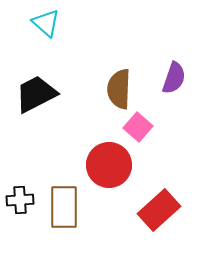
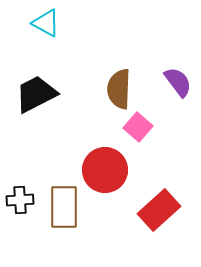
cyan triangle: rotated 12 degrees counterclockwise
purple semicircle: moved 4 px right, 4 px down; rotated 56 degrees counterclockwise
red circle: moved 4 px left, 5 px down
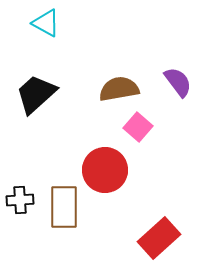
brown semicircle: rotated 78 degrees clockwise
black trapezoid: rotated 15 degrees counterclockwise
red rectangle: moved 28 px down
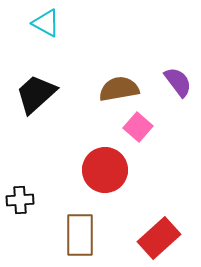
brown rectangle: moved 16 px right, 28 px down
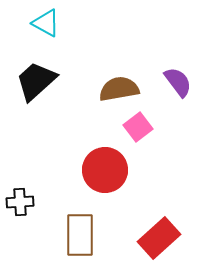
black trapezoid: moved 13 px up
pink square: rotated 12 degrees clockwise
black cross: moved 2 px down
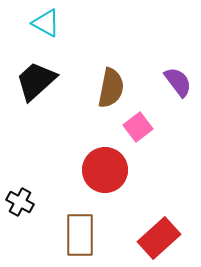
brown semicircle: moved 8 px left, 1 px up; rotated 111 degrees clockwise
black cross: rotated 32 degrees clockwise
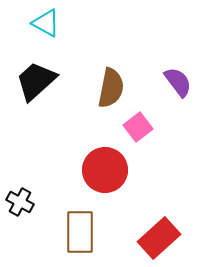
brown rectangle: moved 3 px up
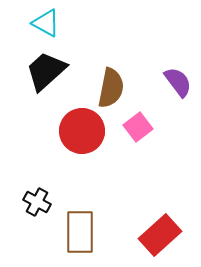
black trapezoid: moved 10 px right, 10 px up
red circle: moved 23 px left, 39 px up
black cross: moved 17 px right
red rectangle: moved 1 px right, 3 px up
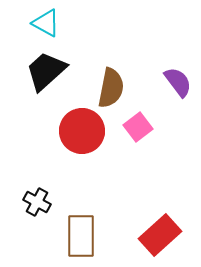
brown rectangle: moved 1 px right, 4 px down
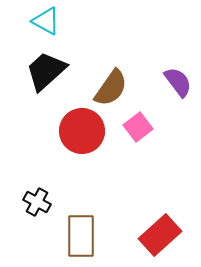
cyan triangle: moved 2 px up
brown semicircle: rotated 24 degrees clockwise
